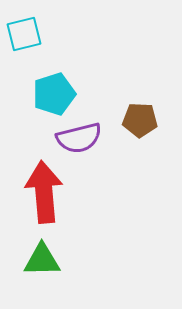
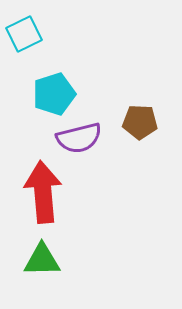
cyan square: rotated 12 degrees counterclockwise
brown pentagon: moved 2 px down
red arrow: moved 1 px left
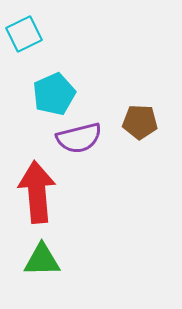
cyan pentagon: rotated 6 degrees counterclockwise
red arrow: moved 6 px left
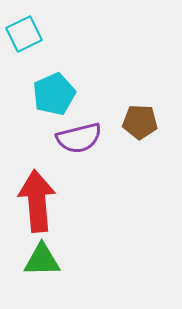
red arrow: moved 9 px down
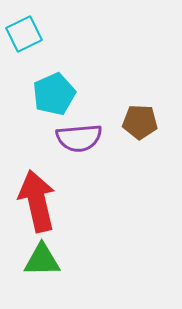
purple semicircle: rotated 9 degrees clockwise
red arrow: rotated 8 degrees counterclockwise
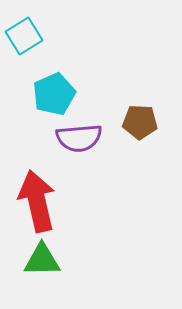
cyan square: moved 2 px down; rotated 6 degrees counterclockwise
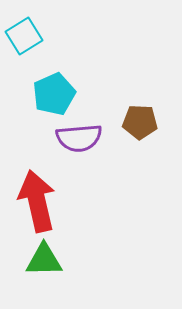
green triangle: moved 2 px right
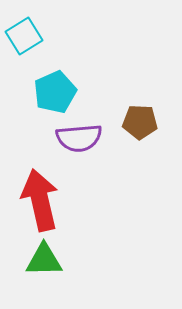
cyan pentagon: moved 1 px right, 2 px up
red arrow: moved 3 px right, 1 px up
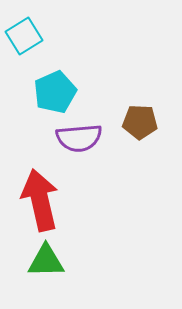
green triangle: moved 2 px right, 1 px down
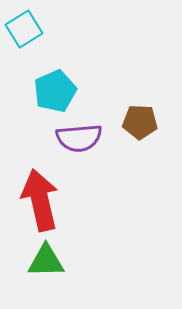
cyan square: moved 7 px up
cyan pentagon: moved 1 px up
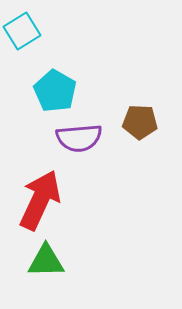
cyan square: moved 2 px left, 2 px down
cyan pentagon: rotated 18 degrees counterclockwise
red arrow: rotated 38 degrees clockwise
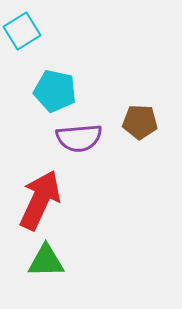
cyan pentagon: rotated 18 degrees counterclockwise
